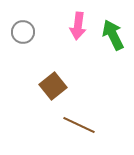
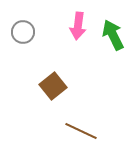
brown line: moved 2 px right, 6 px down
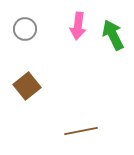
gray circle: moved 2 px right, 3 px up
brown square: moved 26 px left
brown line: rotated 36 degrees counterclockwise
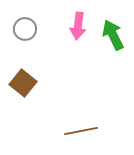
brown square: moved 4 px left, 3 px up; rotated 12 degrees counterclockwise
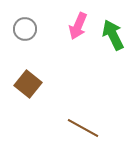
pink arrow: rotated 16 degrees clockwise
brown square: moved 5 px right, 1 px down
brown line: moved 2 px right, 3 px up; rotated 40 degrees clockwise
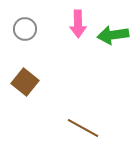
pink arrow: moved 2 px up; rotated 24 degrees counterclockwise
green arrow: rotated 72 degrees counterclockwise
brown square: moved 3 px left, 2 px up
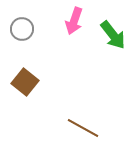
pink arrow: moved 4 px left, 3 px up; rotated 20 degrees clockwise
gray circle: moved 3 px left
green arrow: rotated 120 degrees counterclockwise
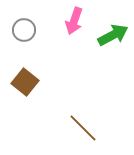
gray circle: moved 2 px right, 1 px down
green arrow: rotated 80 degrees counterclockwise
brown line: rotated 16 degrees clockwise
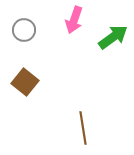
pink arrow: moved 1 px up
green arrow: moved 2 px down; rotated 8 degrees counterclockwise
brown line: rotated 36 degrees clockwise
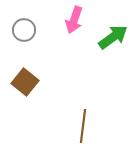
brown line: moved 2 px up; rotated 16 degrees clockwise
